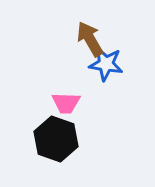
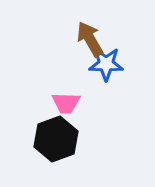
blue star: rotated 8 degrees counterclockwise
black hexagon: rotated 21 degrees clockwise
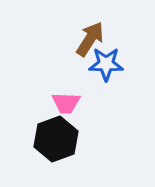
brown arrow: rotated 63 degrees clockwise
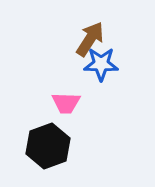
blue star: moved 5 px left
black hexagon: moved 8 px left, 7 px down
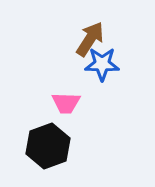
blue star: moved 1 px right
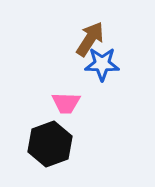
black hexagon: moved 2 px right, 2 px up
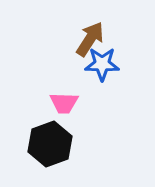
pink trapezoid: moved 2 px left
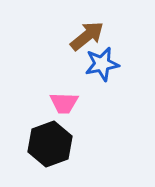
brown arrow: moved 3 px left, 3 px up; rotated 18 degrees clockwise
blue star: rotated 12 degrees counterclockwise
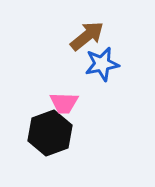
black hexagon: moved 11 px up
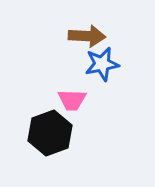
brown arrow: rotated 42 degrees clockwise
pink trapezoid: moved 8 px right, 3 px up
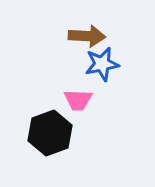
pink trapezoid: moved 6 px right
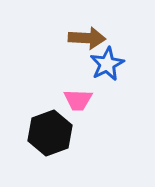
brown arrow: moved 2 px down
blue star: moved 5 px right; rotated 16 degrees counterclockwise
